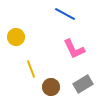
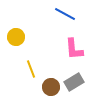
pink L-shape: rotated 20 degrees clockwise
gray rectangle: moved 9 px left, 2 px up
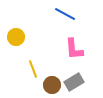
yellow line: moved 2 px right
brown circle: moved 1 px right, 2 px up
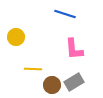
blue line: rotated 10 degrees counterclockwise
yellow line: rotated 66 degrees counterclockwise
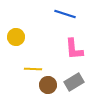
brown circle: moved 4 px left
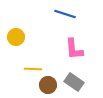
gray rectangle: rotated 66 degrees clockwise
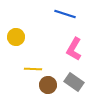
pink L-shape: rotated 35 degrees clockwise
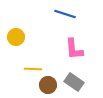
pink L-shape: rotated 35 degrees counterclockwise
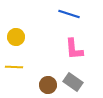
blue line: moved 4 px right
yellow line: moved 19 px left, 2 px up
gray rectangle: moved 1 px left
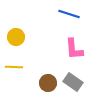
brown circle: moved 2 px up
